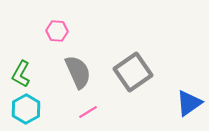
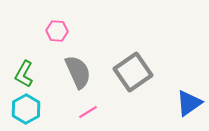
green L-shape: moved 3 px right
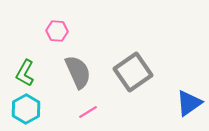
green L-shape: moved 1 px right, 1 px up
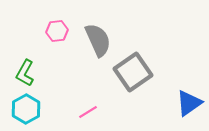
pink hexagon: rotated 10 degrees counterclockwise
gray semicircle: moved 20 px right, 32 px up
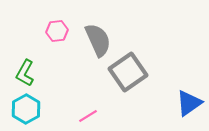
gray square: moved 5 px left
pink line: moved 4 px down
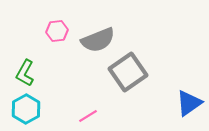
gray semicircle: rotated 92 degrees clockwise
